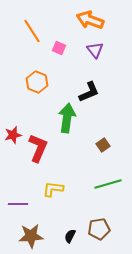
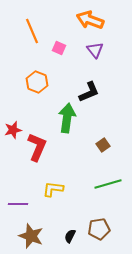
orange line: rotated 10 degrees clockwise
red star: moved 5 px up
red L-shape: moved 1 px left, 1 px up
brown star: rotated 25 degrees clockwise
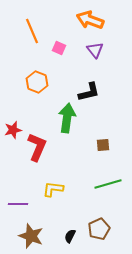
black L-shape: rotated 10 degrees clockwise
brown square: rotated 32 degrees clockwise
brown pentagon: rotated 15 degrees counterclockwise
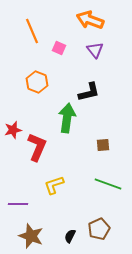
green line: rotated 36 degrees clockwise
yellow L-shape: moved 1 px right, 4 px up; rotated 25 degrees counterclockwise
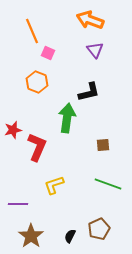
pink square: moved 11 px left, 5 px down
brown star: rotated 15 degrees clockwise
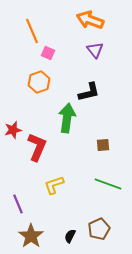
orange hexagon: moved 2 px right; rotated 20 degrees clockwise
purple line: rotated 66 degrees clockwise
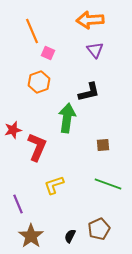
orange arrow: rotated 24 degrees counterclockwise
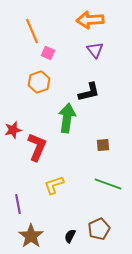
purple line: rotated 12 degrees clockwise
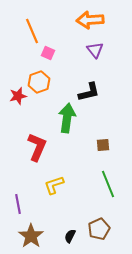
red star: moved 5 px right, 34 px up
green line: rotated 48 degrees clockwise
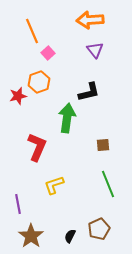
pink square: rotated 24 degrees clockwise
